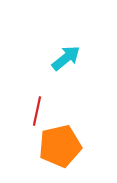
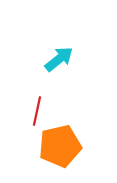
cyan arrow: moved 7 px left, 1 px down
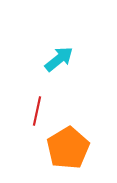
orange pentagon: moved 8 px right, 2 px down; rotated 18 degrees counterclockwise
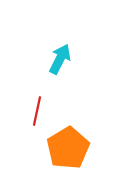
cyan arrow: moved 1 px right; rotated 24 degrees counterclockwise
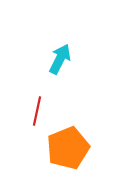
orange pentagon: rotated 9 degrees clockwise
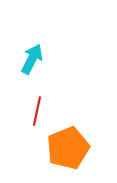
cyan arrow: moved 28 px left
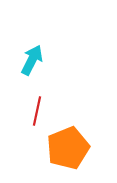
cyan arrow: moved 1 px down
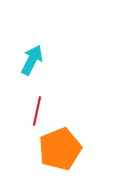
orange pentagon: moved 8 px left, 1 px down
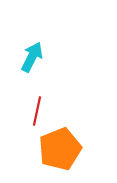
cyan arrow: moved 3 px up
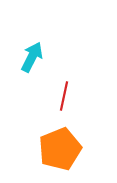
red line: moved 27 px right, 15 px up
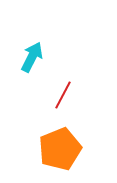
red line: moved 1 px left, 1 px up; rotated 16 degrees clockwise
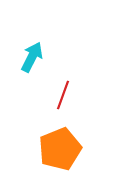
red line: rotated 8 degrees counterclockwise
